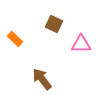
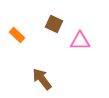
orange rectangle: moved 2 px right, 4 px up
pink triangle: moved 1 px left, 3 px up
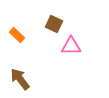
pink triangle: moved 9 px left, 5 px down
brown arrow: moved 22 px left
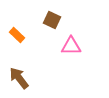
brown square: moved 2 px left, 4 px up
brown arrow: moved 1 px left, 1 px up
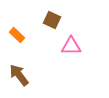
brown arrow: moved 3 px up
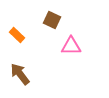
brown arrow: moved 1 px right, 1 px up
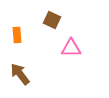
orange rectangle: rotated 42 degrees clockwise
pink triangle: moved 2 px down
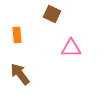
brown square: moved 6 px up
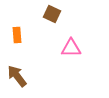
brown arrow: moved 3 px left, 2 px down
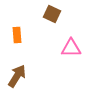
brown arrow: rotated 70 degrees clockwise
